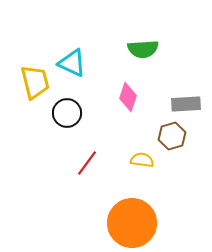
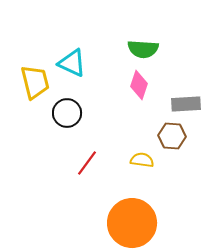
green semicircle: rotated 8 degrees clockwise
pink diamond: moved 11 px right, 12 px up
brown hexagon: rotated 20 degrees clockwise
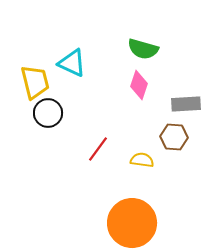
green semicircle: rotated 12 degrees clockwise
black circle: moved 19 px left
brown hexagon: moved 2 px right, 1 px down
red line: moved 11 px right, 14 px up
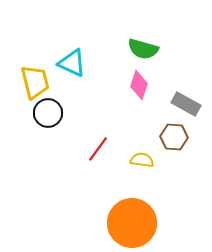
gray rectangle: rotated 32 degrees clockwise
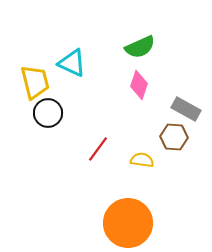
green semicircle: moved 3 px left, 2 px up; rotated 40 degrees counterclockwise
gray rectangle: moved 5 px down
orange circle: moved 4 px left
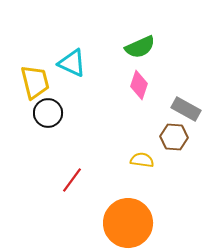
red line: moved 26 px left, 31 px down
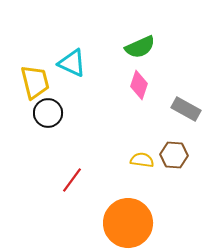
brown hexagon: moved 18 px down
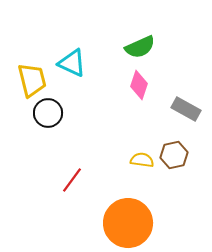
yellow trapezoid: moved 3 px left, 2 px up
brown hexagon: rotated 16 degrees counterclockwise
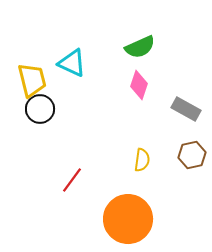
black circle: moved 8 px left, 4 px up
brown hexagon: moved 18 px right
yellow semicircle: rotated 90 degrees clockwise
orange circle: moved 4 px up
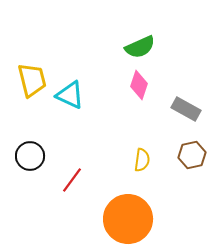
cyan triangle: moved 2 px left, 32 px down
black circle: moved 10 px left, 47 px down
